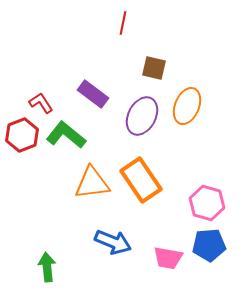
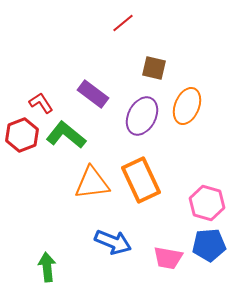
red line: rotated 40 degrees clockwise
orange rectangle: rotated 9 degrees clockwise
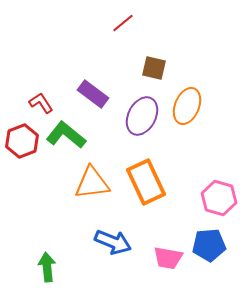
red hexagon: moved 6 px down
orange rectangle: moved 5 px right, 2 px down
pink hexagon: moved 12 px right, 5 px up
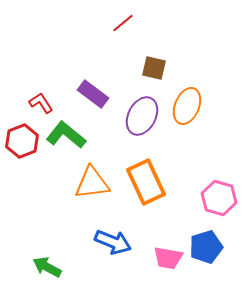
blue pentagon: moved 3 px left, 2 px down; rotated 12 degrees counterclockwise
green arrow: rotated 56 degrees counterclockwise
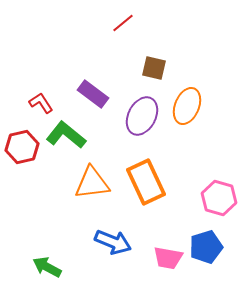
red hexagon: moved 6 px down; rotated 8 degrees clockwise
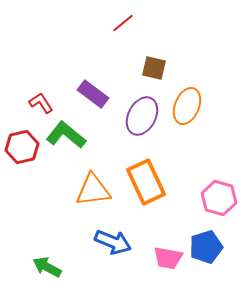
orange triangle: moved 1 px right, 7 px down
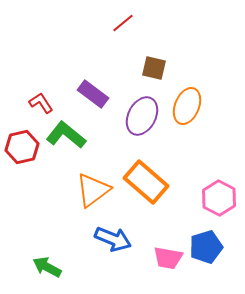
orange rectangle: rotated 24 degrees counterclockwise
orange triangle: rotated 30 degrees counterclockwise
pink hexagon: rotated 12 degrees clockwise
blue arrow: moved 3 px up
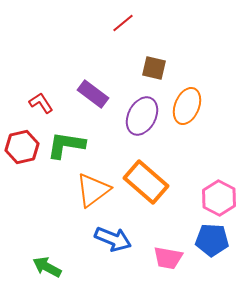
green L-shape: moved 10 px down; rotated 30 degrees counterclockwise
blue pentagon: moved 6 px right, 7 px up; rotated 20 degrees clockwise
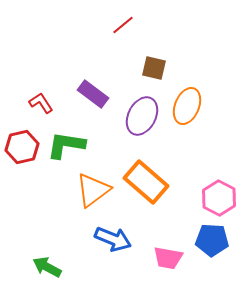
red line: moved 2 px down
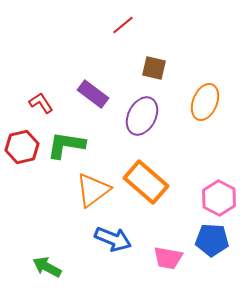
orange ellipse: moved 18 px right, 4 px up
